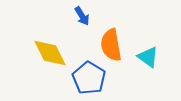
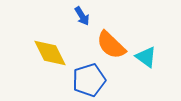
orange semicircle: rotated 36 degrees counterclockwise
cyan triangle: moved 2 px left
blue pentagon: moved 2 px down; rotated 24 degrees clockwise
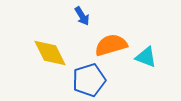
orange semicircle: rotated 120 degrees clockwise
cyan triangle: rotated 15 degrees counterclockwise
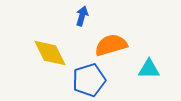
blue arrow: rotated 132 degrees counterclockwise
cyan triangle: moved 3 px right, 12 px down; rotated 20 degrees counterclockwise
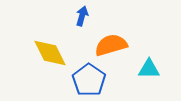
blue pentagon: rotated 20 degrees counterclockwise
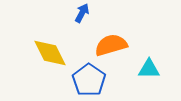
blue arrow: moved 3 px up; rotated 12 degrees clockwise
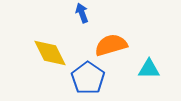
blue arrow: rotated 48 degrees counterclockwise
blue pentagon: moved 1 px left, 2 px up
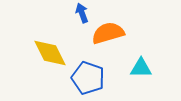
orange semicircle: moved 3 px left, 12 px up
cyan triangle: moved 8 px left, 1 px up
blue pentagon: rotated 16 degrees counterclockwise
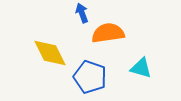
orange semicircle: rotated 8 degrees clockwise
cyan triangle: rotated 15 degrees clockwise
blue pentagon: moved 2 px right, 1 px up
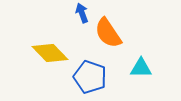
orange semicircle: rotated 116 degrees counterclockwise
yellow diamond: rotated 18 degrees counterclockwise
cyan triangle: rotated 15 degrees counterclockwise
